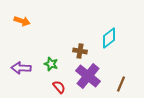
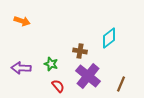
red semicircle: moved 1 px left, 1 px up
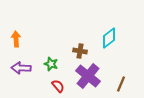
orange arrow: moved 6 px left, 18 px down; rotated 112 degrees counterclockwise
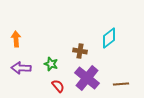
purple cross: moved 1 px left, 2 px down
brown line: rotated 63 degrees clockwise
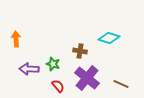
cyan diamond: rotated 55 degrees clockwise
green star: moved 2 px right
purple arrow: moved 8 px right, 1 px down
brown line: rotated 28 degrees clockwise
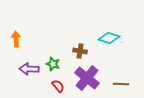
brown line: rotated 21 degrees counterclockwise
